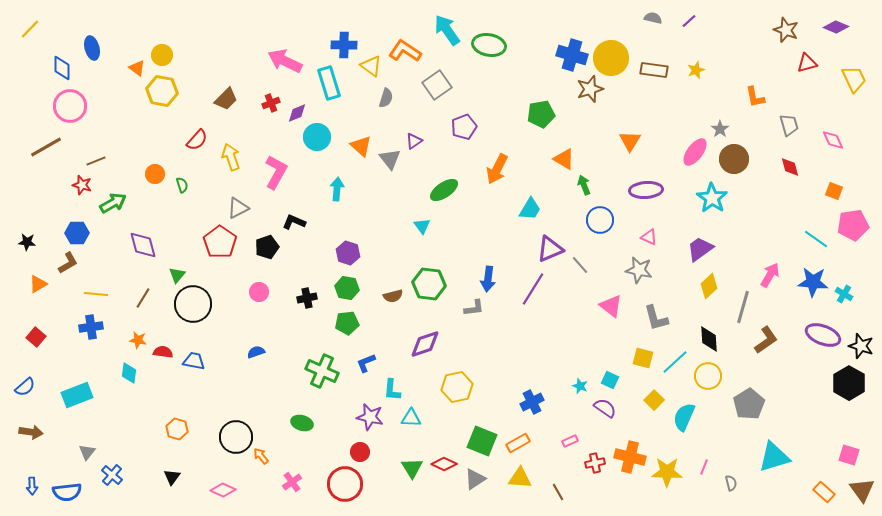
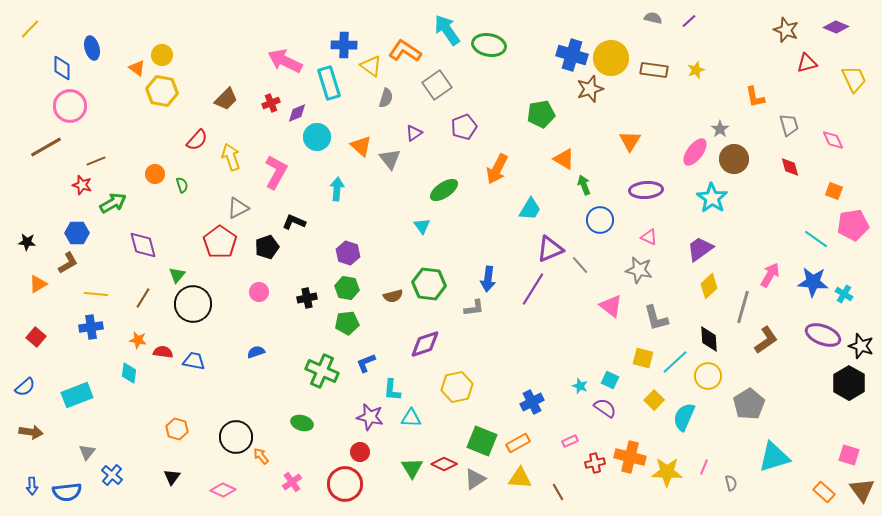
purple triangle at (414, 141): moved 8 px up
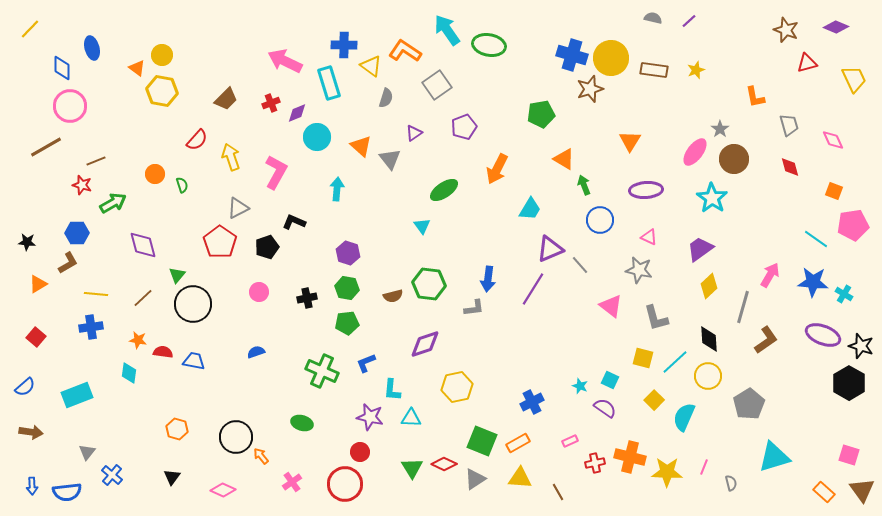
brown line at (143, 298): rotated 15 degrees clockwise
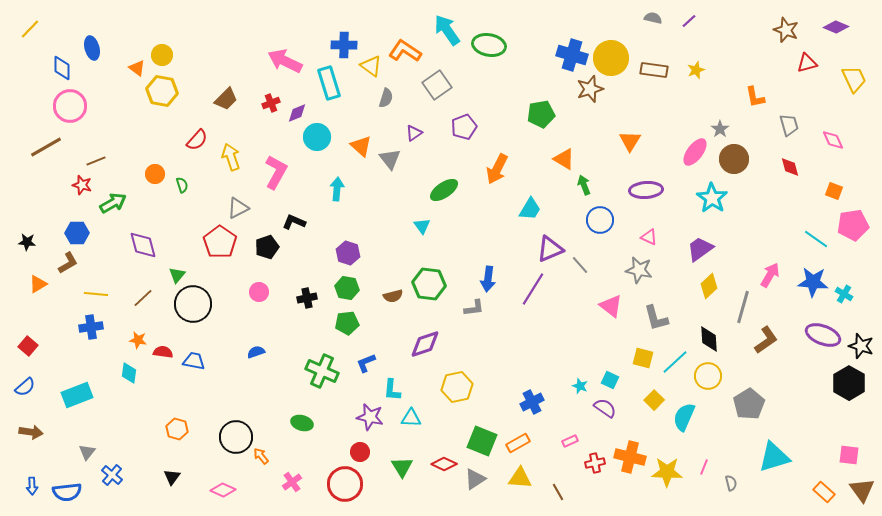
red square at (36, 337): moved 8 px left, 9 px down
pink square at (849, 455): rotated 10 degrees counterclockwise
green triangle at (412, 468): moved 10 px left, 1 px up
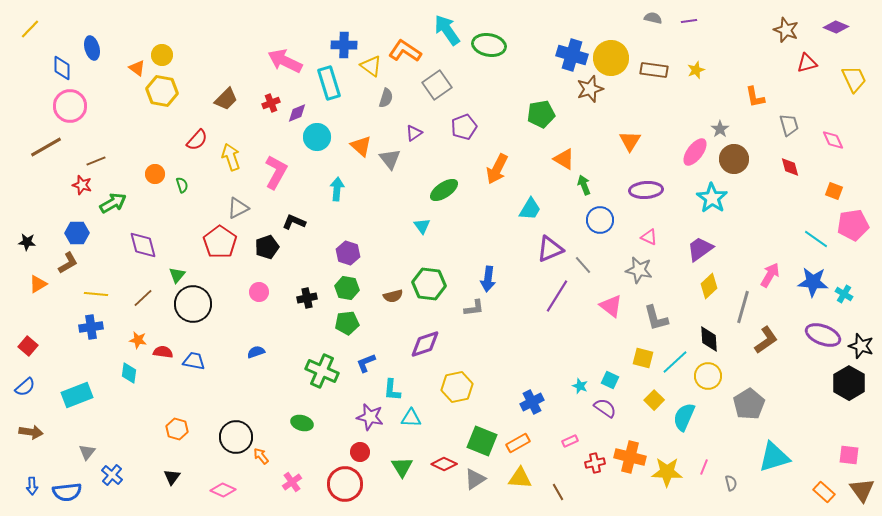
purple line at (689, 21): rotated 35 degrees clockwise
gray line at (580, 265): moved 3 px right
purple line at (533, 289): moved 24 px right, 7 px down
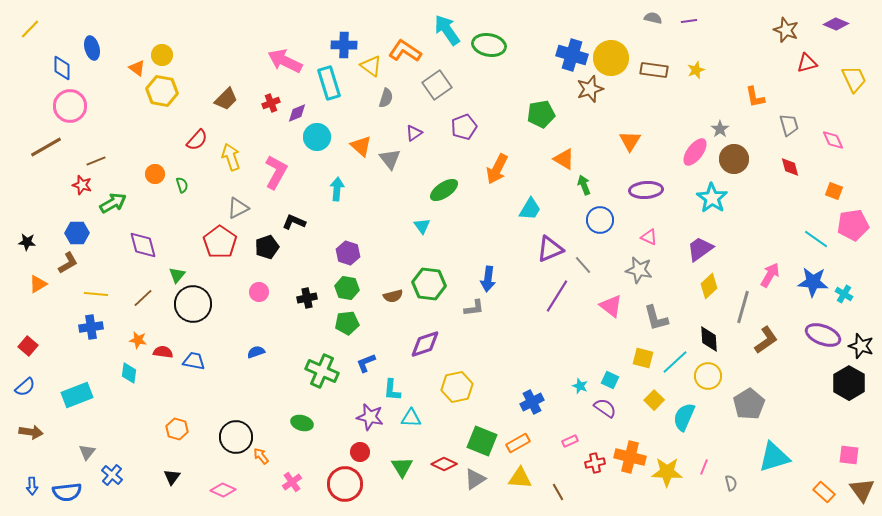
purple diamond at (836, 27): moved 3 px up
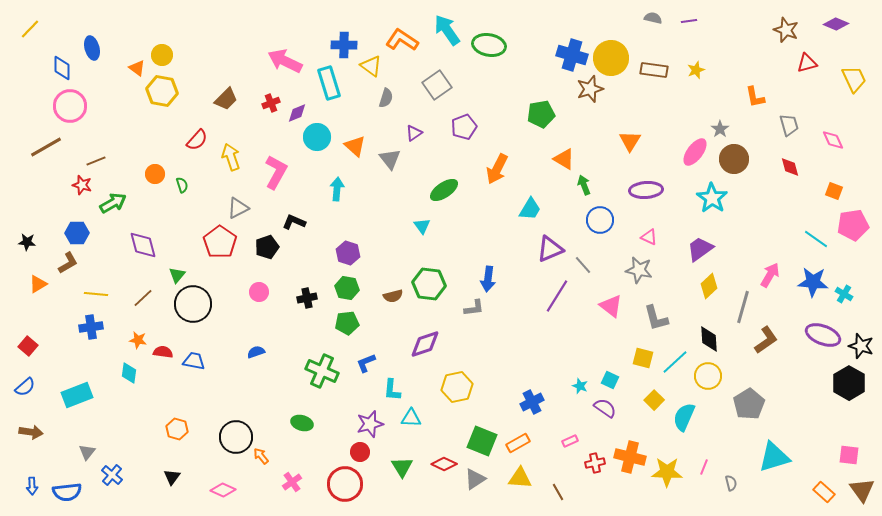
orange L-shape at (405, 51): moved 3 px left, 11 px up
orange triangle at (361, 146): moved 6 px left
purple star at (370, 417): moved 7 px down; rotated 28 degrees counterclockwise
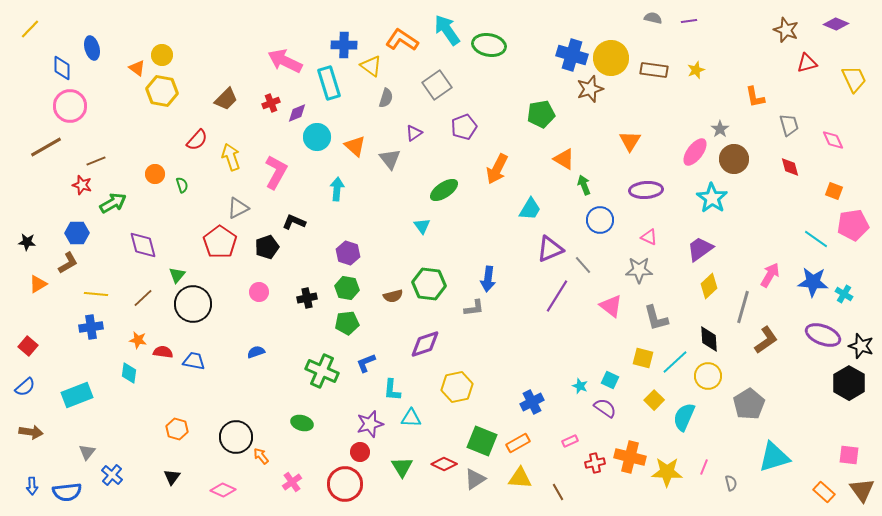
gray star at (639, 270): rotated 12 degrees counterclockwise
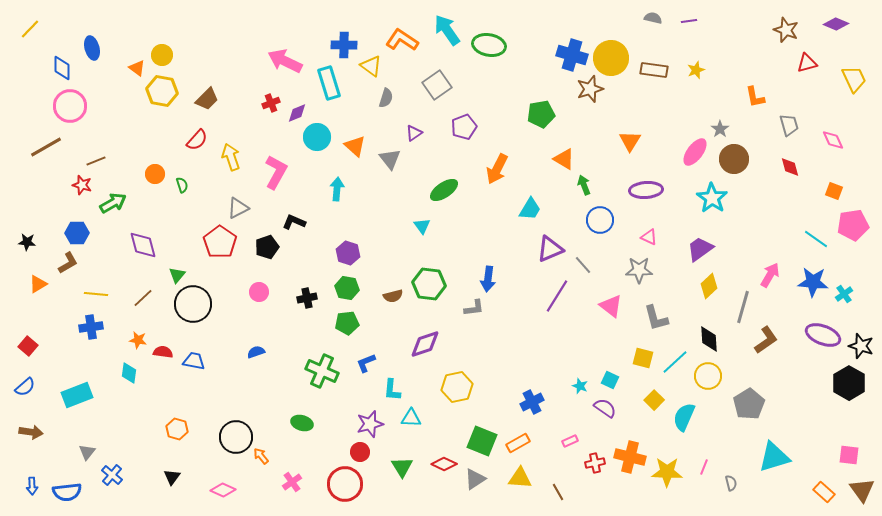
brown trapezoid at (226, 99): moved 19 px left
cyan cross at (844, 294): rotated 24 degrees clockwise
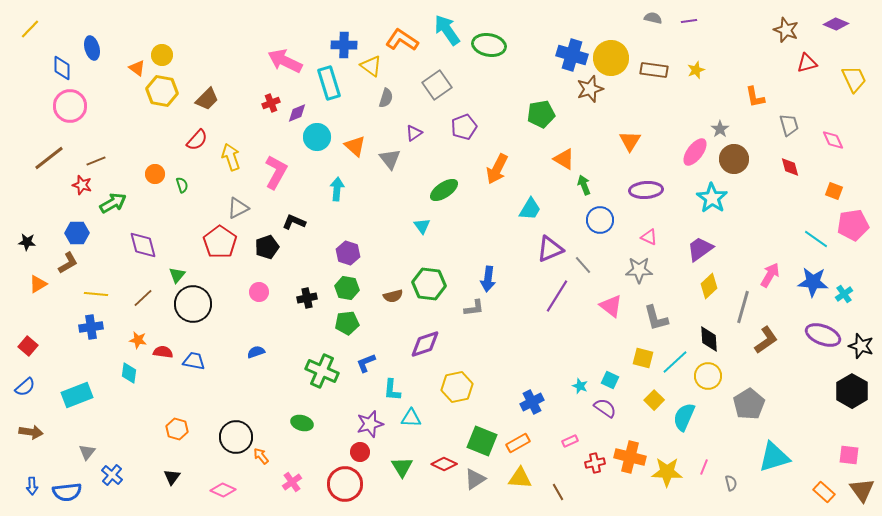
brown line at (46, 147): moved 3 px right, 11 px down; rotated 8 degrees counterclockwise
black hexagon at (849, 383): moved 3 px right, 8 px down
